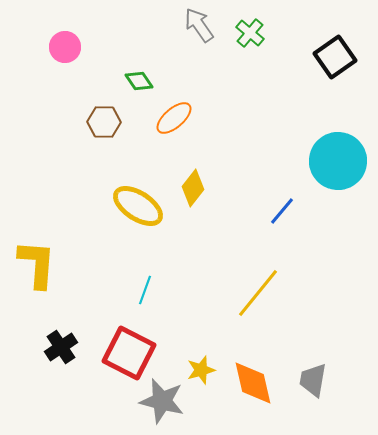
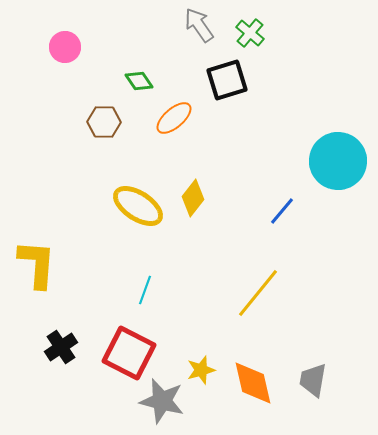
black square: moved 108 px left, 23 px down; rotated 18 degrees clockwise
yellow diamond: moved 10 px down
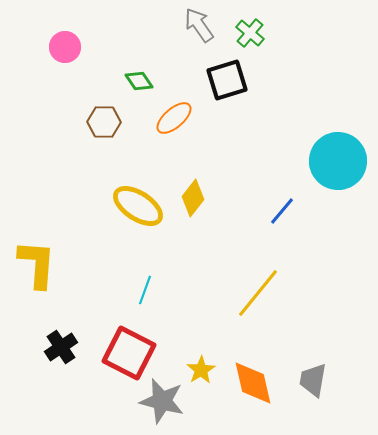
yellow star: rotated 16 degrees counterclockwise
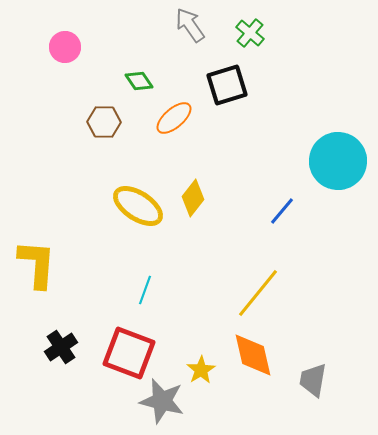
gray arrow: moved 9 px left
black square: moved 5 px down
red square: rotated 6 degrees counterclockwise
orange diamond: moved 28 px up
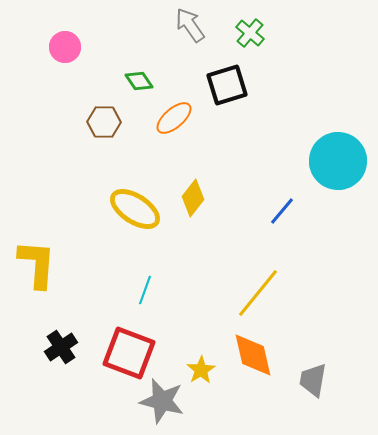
yellow ellipse: moved 3 px left, 3 px down
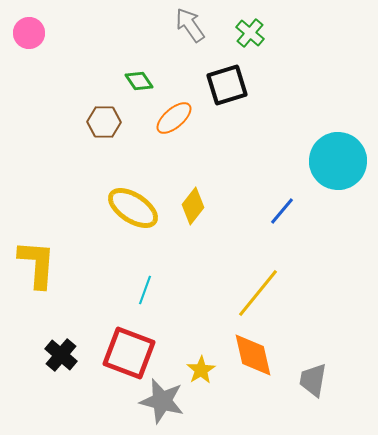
pink circle: moved 36 px left, 14 px up
yellow diamond: moved 8 px down
yellow ellipse: moved 2 px left, 1 px up
black cross: moved 8 px down; rotated 16 degrees counterclockwise
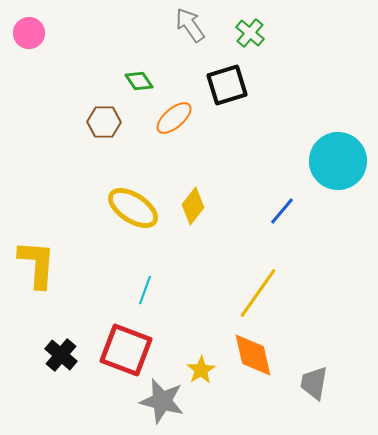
yellow line: rotated 4 degrees counterclockwise
red square: moved 3 px left, 3 px up
gray trapezoid: moved 1 px right, 3 px down
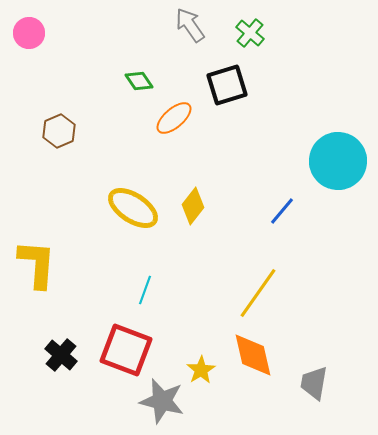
brown hexagon: moved 45 px left, 9 px down; rotated 24 degrees counterclockwise
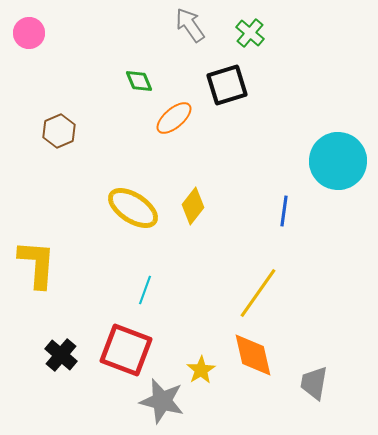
green diamond: rotated 12 degrees clockwise
blue line: moved 2 px right; rotated 32 degrees counterclockwise
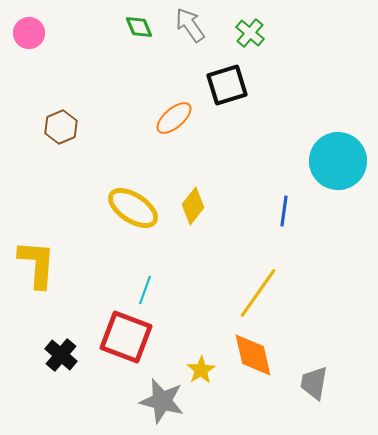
green diamond: moved 54 px up
brown hexagon: moved 2 px right, 4 px up
red square: moved 13 px up
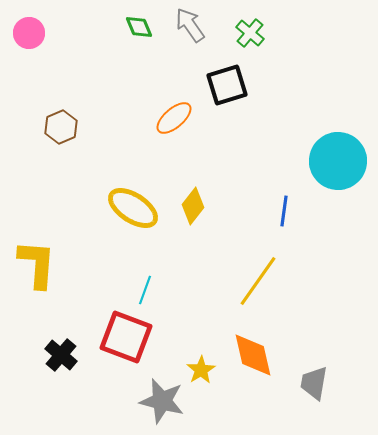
yellow line: moved 12 px up
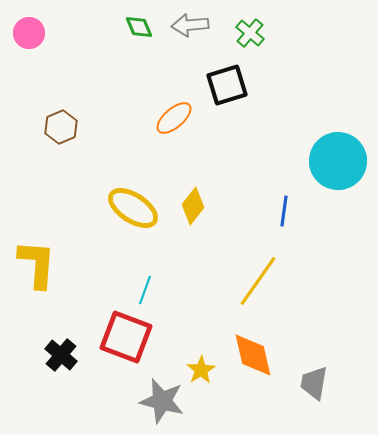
gray arrow: rotated 60 degrees counterclockwise
